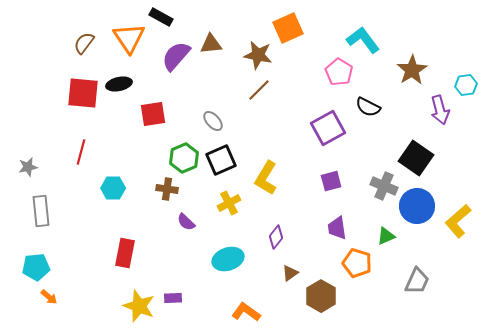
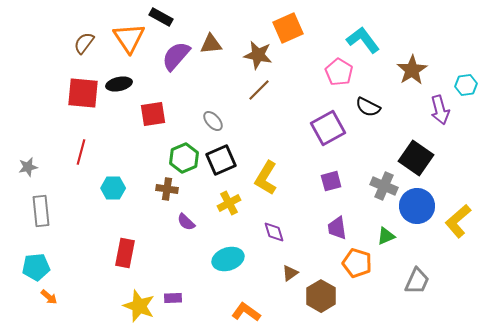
purple diamond at (276, 237): moved 2 px left, 5 px up; rotated 55 degrees counterclockwise
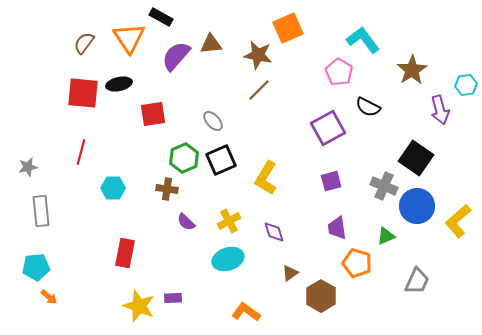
yellow cross at (229, 203): moved 18 px down
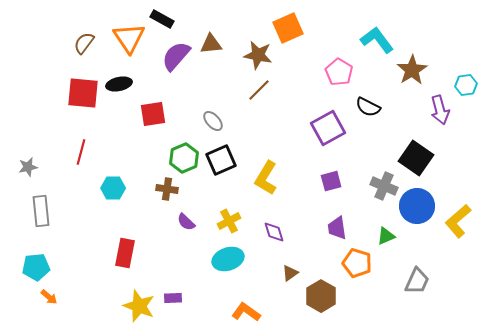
black rectangle at (161, 17): moved 1 px right, 2 px down
cyan L-shape at (363, 40): moved 14 px right
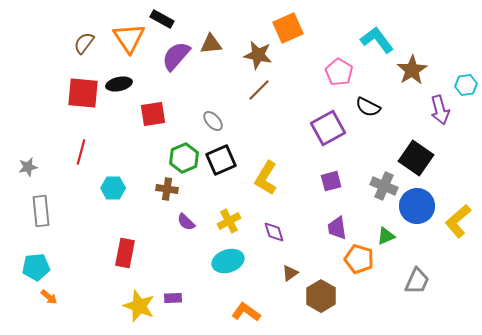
cyan ellipse at (228, 259): moved 2 px down
orange pentagon at (357, 263): moved 2 px right, 4 px up
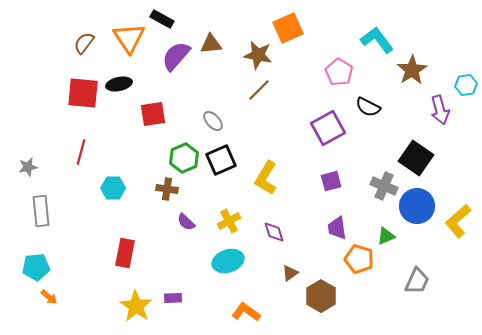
yellow star at (139, 306): moved 3 px left; rotated 12 degrees clockwise
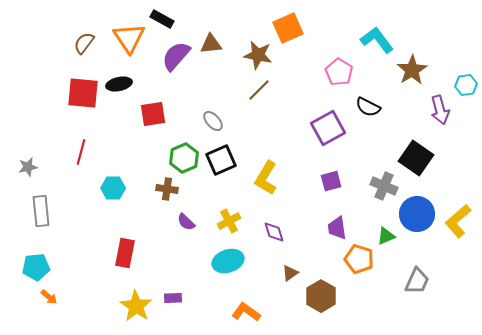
blue circle at (417, 206): moved 8 px down
